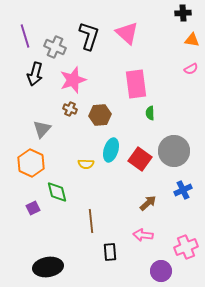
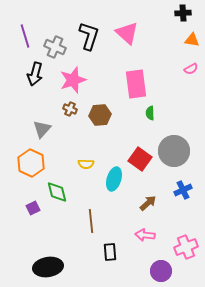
cyan ellipse: moved 3 px right, 29 px down
pink arrow: moved 2 px right
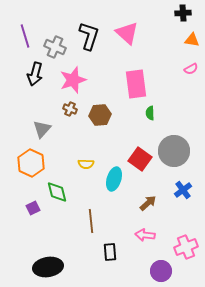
blue cross: rotated 12 degrees counterclockwise
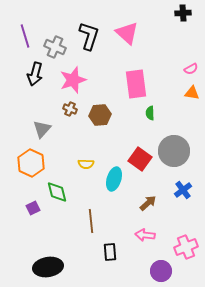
orange triangle: moved 53 px down
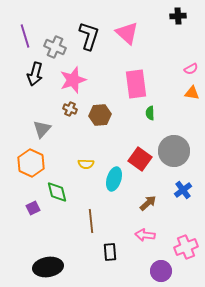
black cross: moved 5 px left, 3 px down
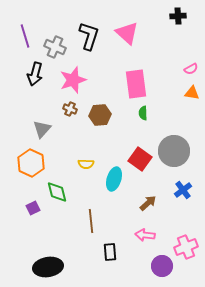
green semicircle: moved 7 px left
purple circle: moved 1 px right, 5 px up
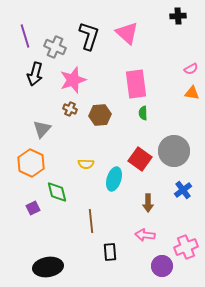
brown arrow: rotated 132 degrees clockwise
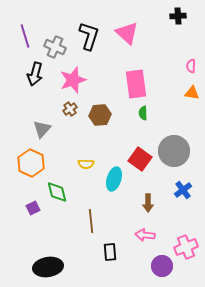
pink semicircle: moved 3 px up; rotated 120 degrees clockwise
brown cross: rotated 32 degrees clockwise
